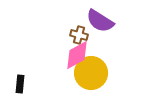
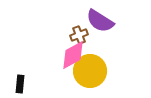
brown cross: rotated 36 degrees counterclockwise
pink diamond: moved 4 px left
yellow circle: moved 1 px left, 2 px up
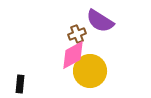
brown cross: moved 2 px left, 1 px up
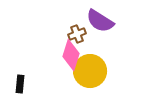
pink diamond: moved 2 px left; rotated 44 degrees counterclockwise
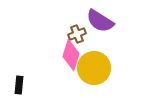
yellow circle: moved 4 px right, 3 px up
black rectangle: moved 1 px left, 1 px down
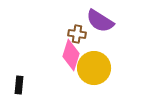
brown cross: rotated 30 degrees clockwise
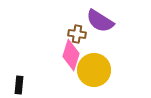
yellow circle: moved 2 px down
